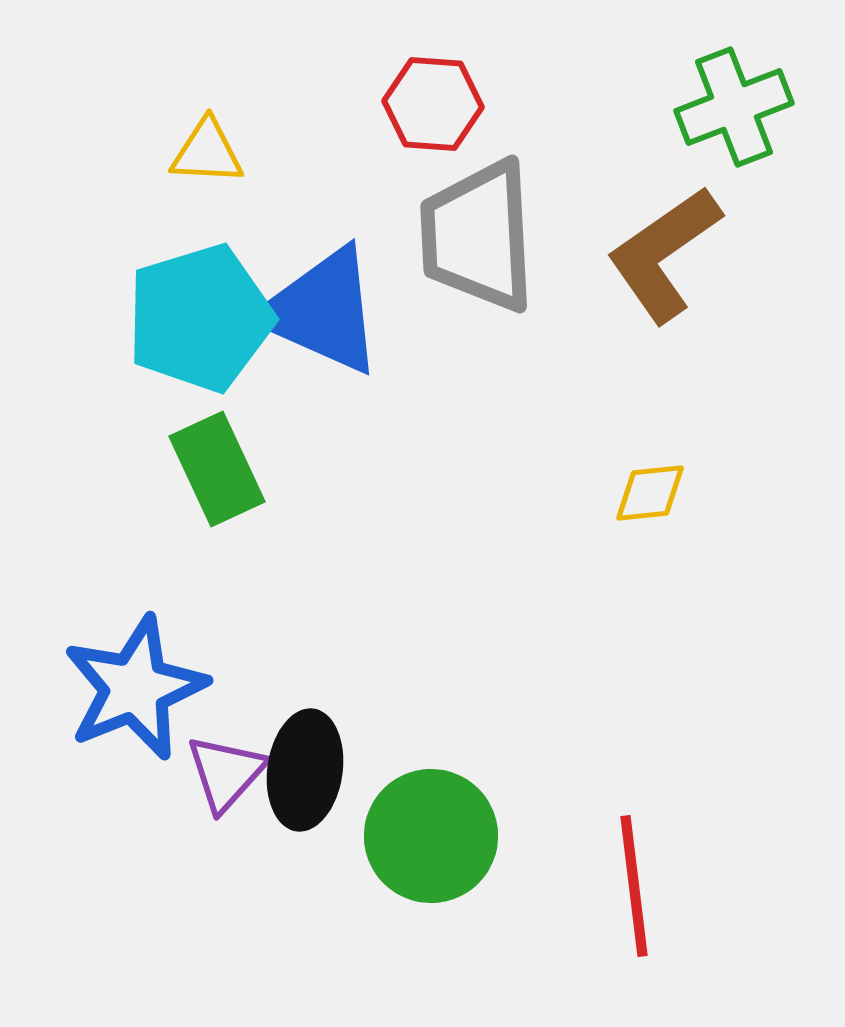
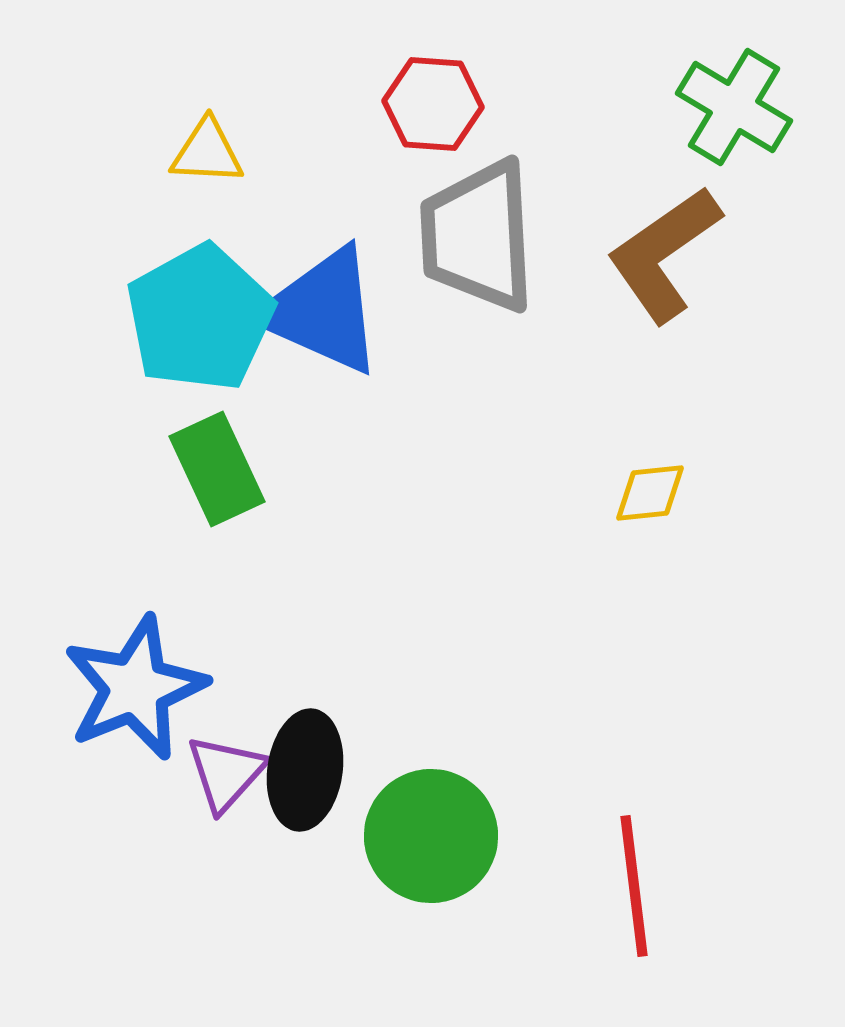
green cross: rotated 38 degrees counterclockwise
cyan pentagon: rotated 12 degrees counterclockwise
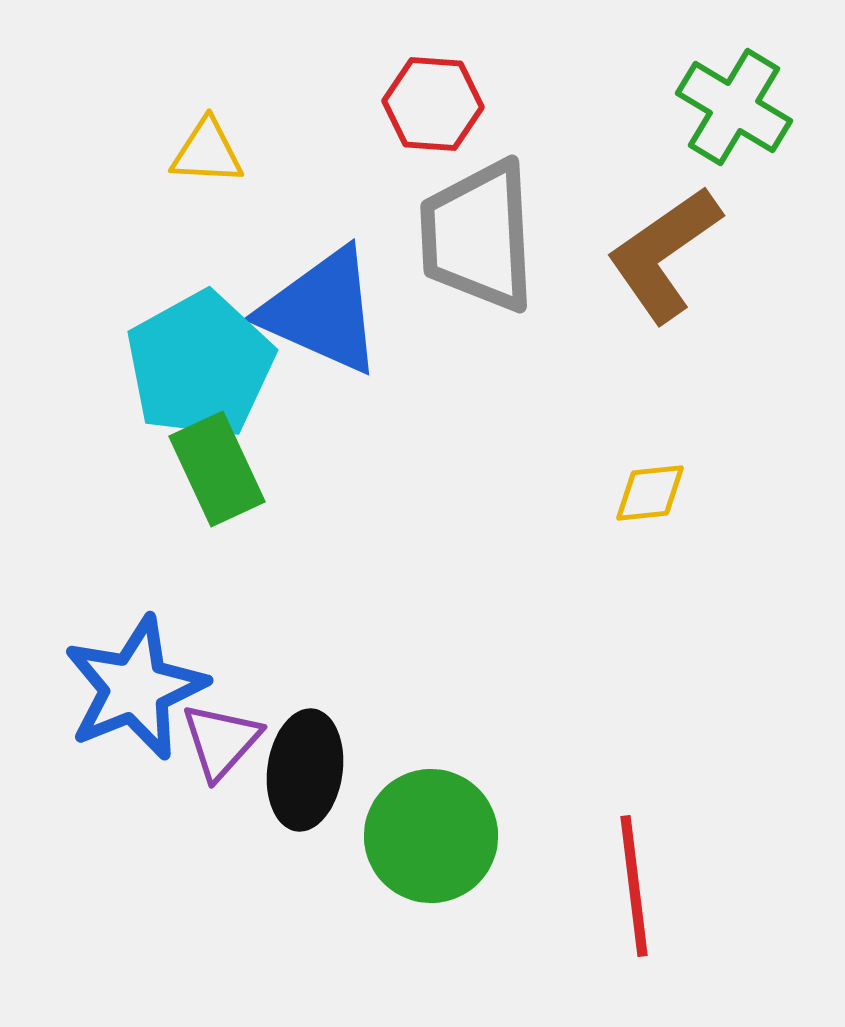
cyan pentagon: moved 47 px down
purple triangle: moved 5 px left, 32 px up
